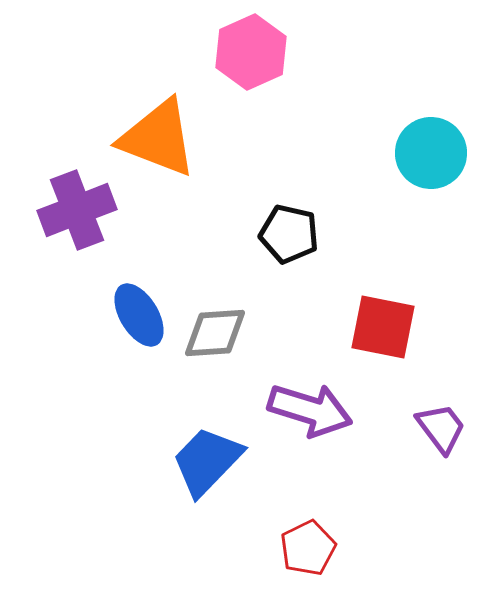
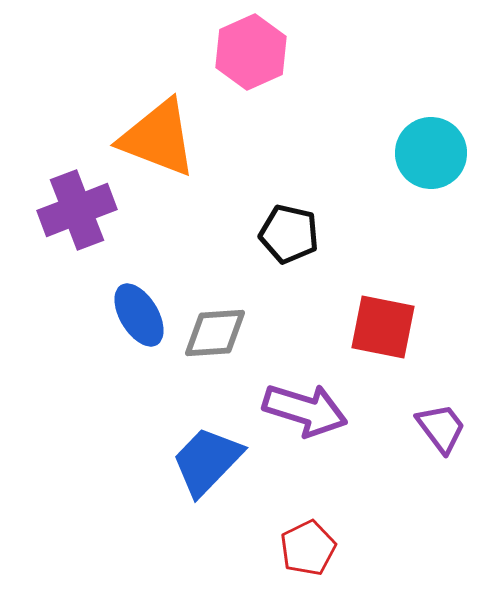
purple arrow: moved 5 px left
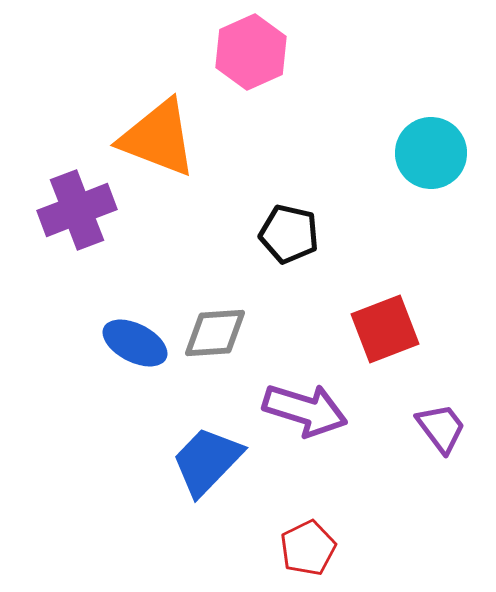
blue ellipse: moved 4 px left, 28 px down; rotated 32 degrees counterclockwise
red square: moved 2 px right, 2 px down; rotated 32 degrees counterclockwise
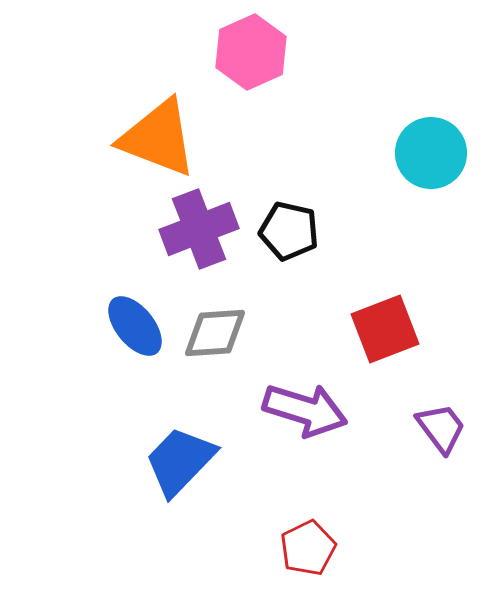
purple cross: moved 122 px right, 19 px down
black pentagon: moved 3 px up
blue ellipse: moved 17 px up; rotated 24 degrees clockwise
blue trapezoid: moved 27 px left
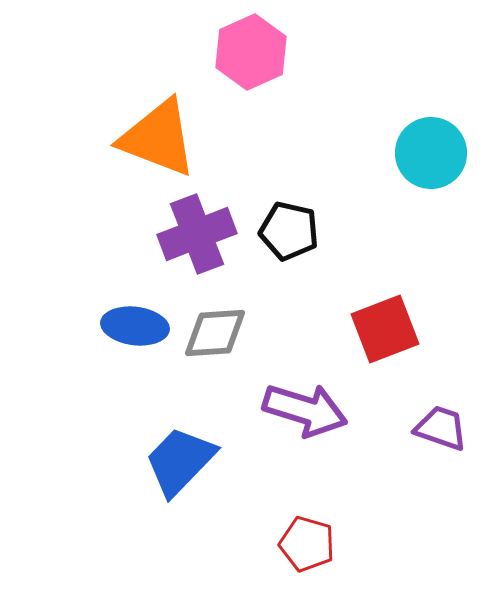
purple cross: moved 2 px left, 5 px down
blue ellipse: rotated 44 degrees counterclockwise
purple trapezoid: rotated 34 degrees counterclockwise
red pentagon: moved 1 px left, 4 px up; rotated 30 degrees counterclockwise
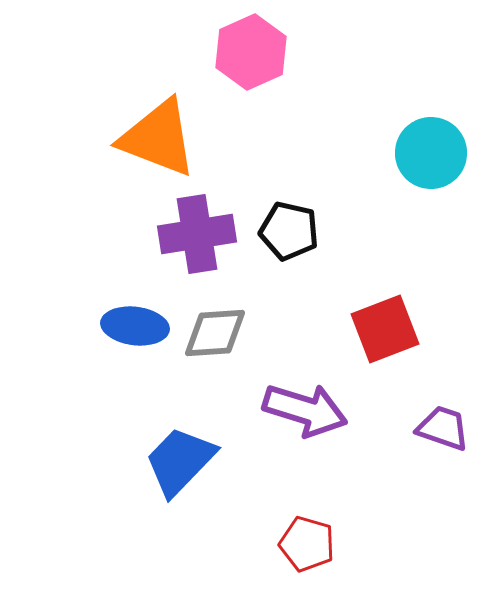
purple cross: rotated 12 degrees clockwise
purple trapezoid: moved 2 px right
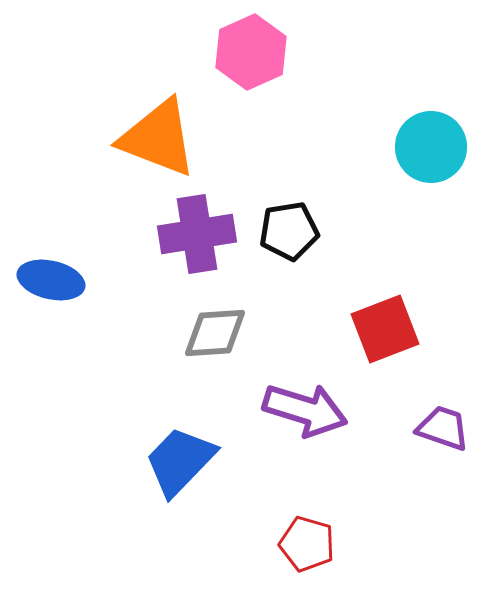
cyan circle: moved 6 px up
black pentagon: rotated 22 degrees counterclockwise
blue ellipse: moved 84 px left, 46 px up; rotated 6 degrees clockwise
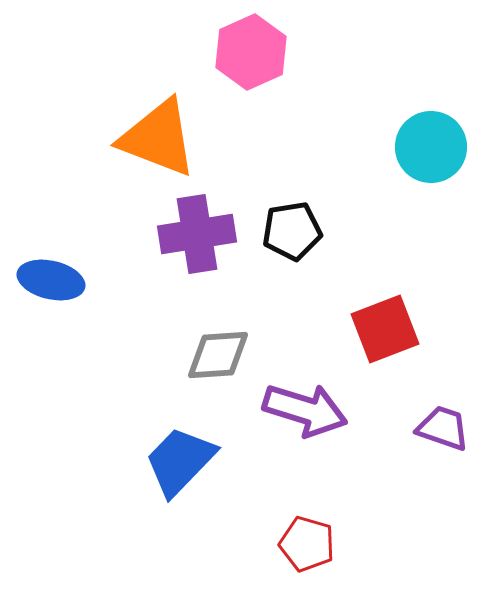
black pentagon: moved 3 px right
gray diamond: moved 3 px right, 22 px down
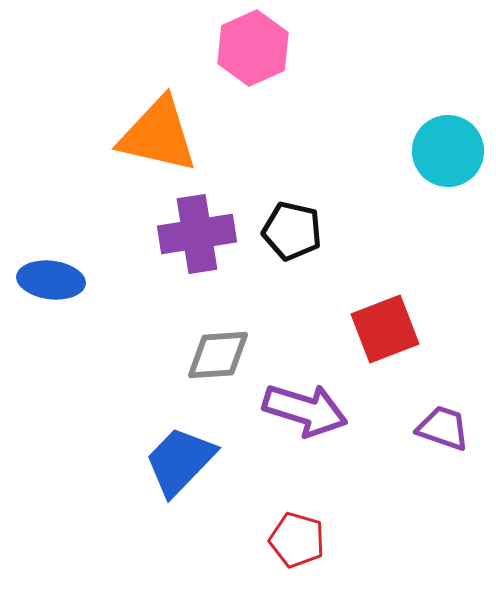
pink hexagon: moved 2 px right, 4 px up
orange triangle: moved 3 px up; rotated 8 degrees counterclockwise
cyan circle: moved 17 px right, 4 px down
black pentagon: rotated 22 degrees clockwise
blue ellipse: rotated 6 degrees counterclockwise
red pentagon: moved 10 px left, 4 px up
